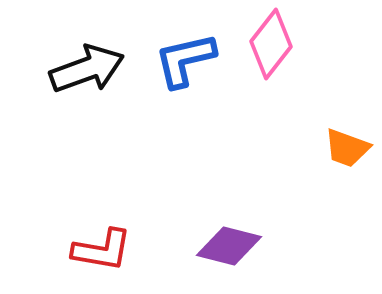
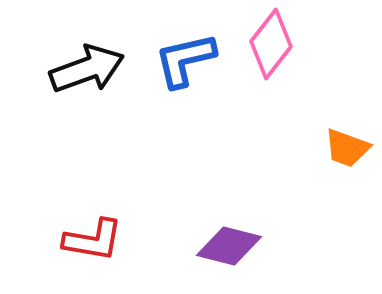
red L-shape: moved 9 px left, 10 px up
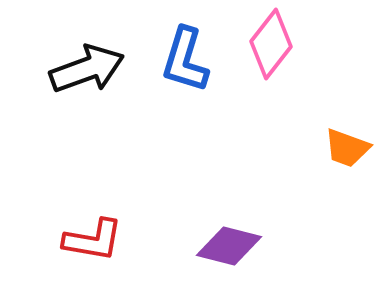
blue L-shape: rotated 60 degrees counterclockwise
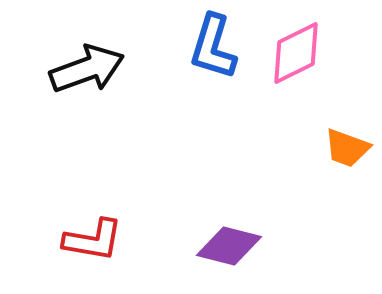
pink diamond: moved 25 px right, 9 px down; rotated 26 degrees clockwise
blue L-shape: moved 28 px right, 13 px up
